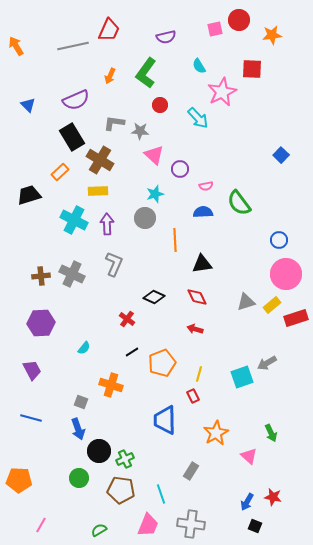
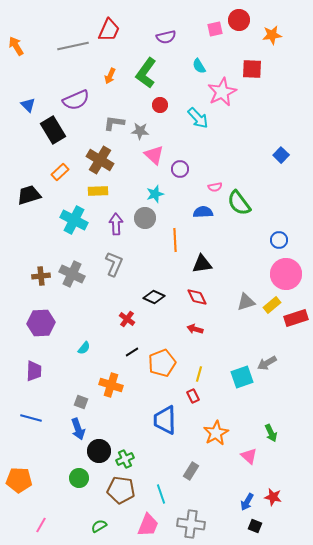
black rectangle at (72, 137): moved 19 px left, 7 px up
pink semicircle at (206, 186): moved 9 px right, 1 px down
purple arrow at (107, 224): moved 9 px right
purple trapezoid at (32, 370): moved 2 px right, 1 px down; rotated 30 degrees clockwise
green semicircle at (99, 530): moved 4 px up
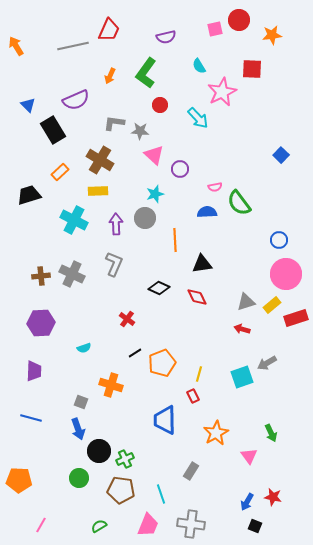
blue semicircle at (203, 212): moved 4 px right
black diamond at (154, 297): moved 5 px right, 9 px up
red arrow at (195, 329): moved 47 px right
cyan semicircle at (84, 348): rotated 32 degrees clockwise
black line at (132, 352): moved 3 px right, 1 px down
pink triangle at (249, 456): rotated 12 degrees clockwise
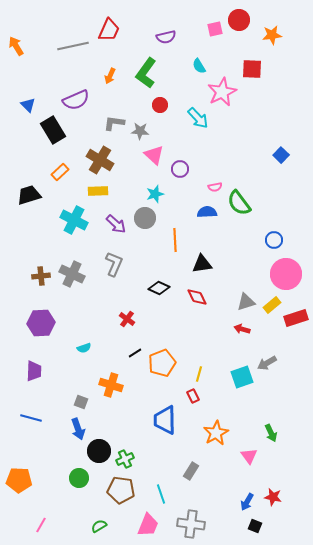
purple arrow at (116, 224): rotated 135 degrees clockwise
blue circle at (279, 240): moved 5 px left
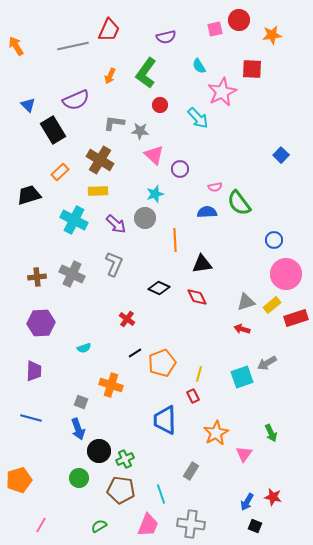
brown cross at (41, 276): moved 4 px left, 1 px down
pink triangle at (249, 456): moved 5 px left, 2 px up; rotated 12 degrees clockwise
orange pentagon at (19, 480): rotated 20 degrees counterclockwise
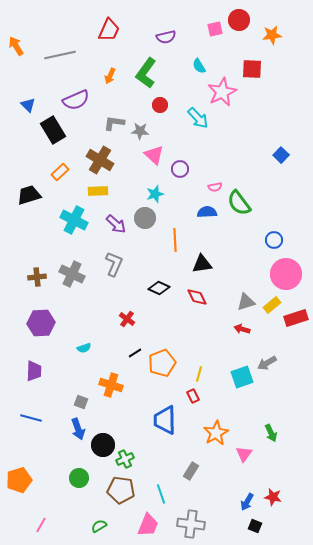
gray line at (73, 46): moved 13 px left, 9 px down
black circle at (99, 451): moved 4 px right, 6 px up
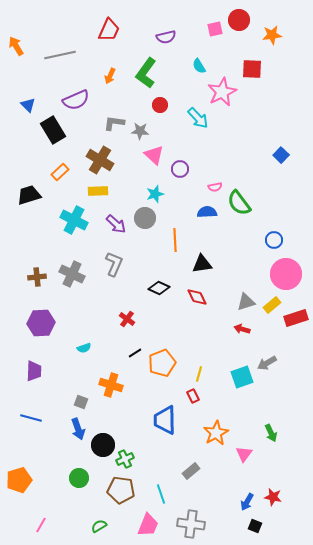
gray rectangle at (191, 471): rotated 18 degrees clockwise
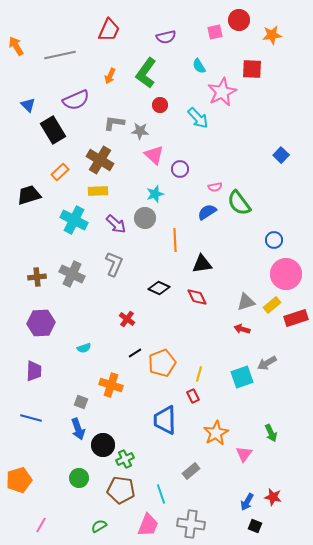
pink square at (215, 29): moved 3 px down
blue semicircle at (207, 212): rotated 30 degrees counterclockwise
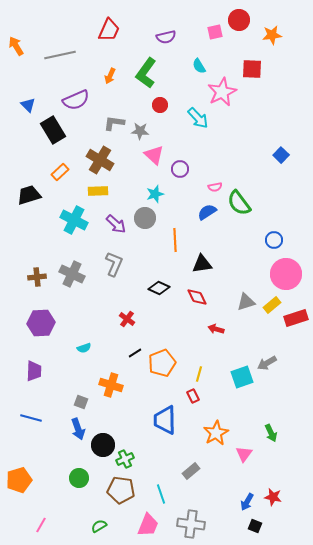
red arrow at (242, 329): moved 26 px left
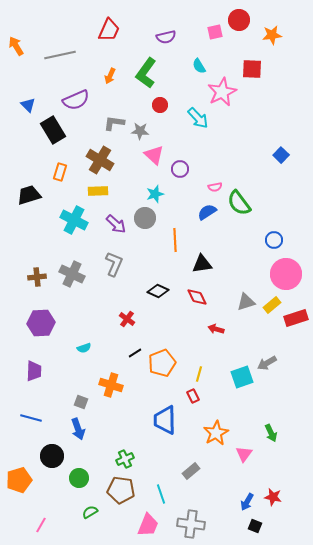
orange rectangle at (60, 172): rotated 30 degrees counterclockwise
black diamond at (159, 288): moved 1 px left, 3 px down
black circle at (103, 445): moved 51 px left, 11 px down
green semicircle at (99, 526): moved 9 px left, 14 px up
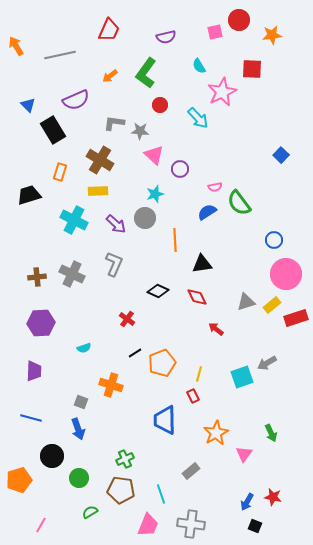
orange arrow at (110, 76): rotated 28 degrees clockwise
red arrow at (216, 329): rotated 21 degrees clockwise
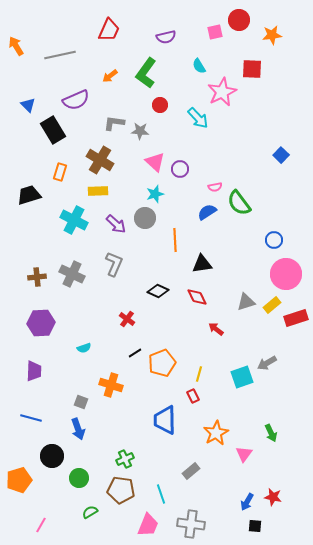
pink triangle at (154, 155): moved 1 px right, 7 px down
black square at (255, 526): rotated 16 degrees counterclockwise
